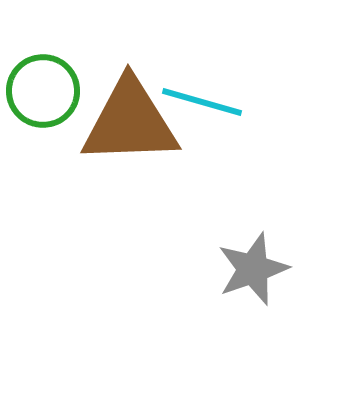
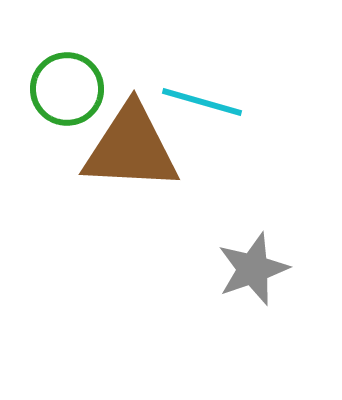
green circle: moved 24 px right, 2 px up
brown triangle: moved 1 px right, 26 px down; rotated 5 degrees clockwise
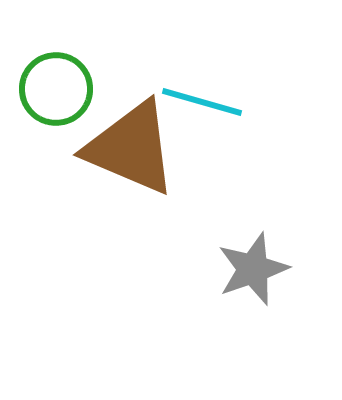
green circle: moved 11 px left
brown triangle: rotated 20 degrees clockwise
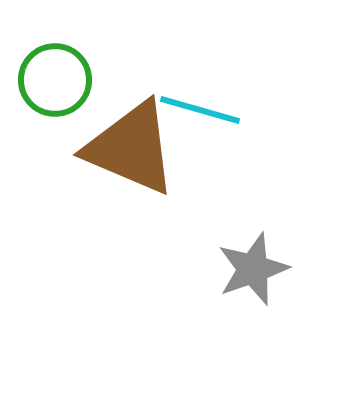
green circle: moved 1 px left, 9 px up
cyan line: moved 2 px left, 8 px down
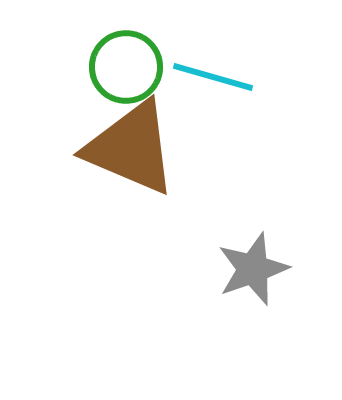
green circle: moved 71 px right, 13 px up
cyan line: moved 13 px right, 33 px up
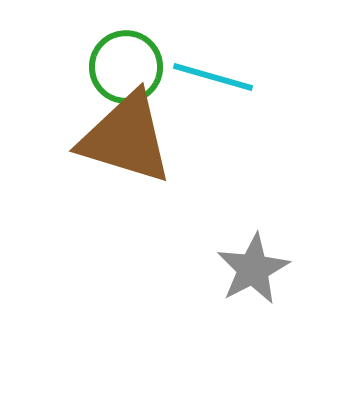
brown triangle: moved 5 px left, 10 px up; rotated 6 degrees counterclockwise
gray star: rotated 8 degrees counterclockwise
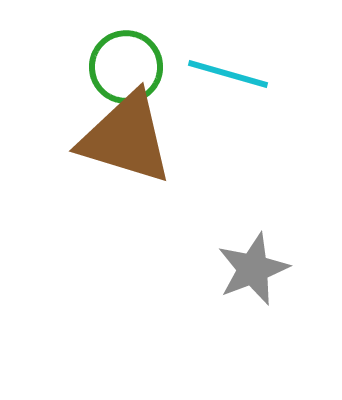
cyan line: moved 15 px right, 3 px up
gray star: rotated 6 degrees clockwise
